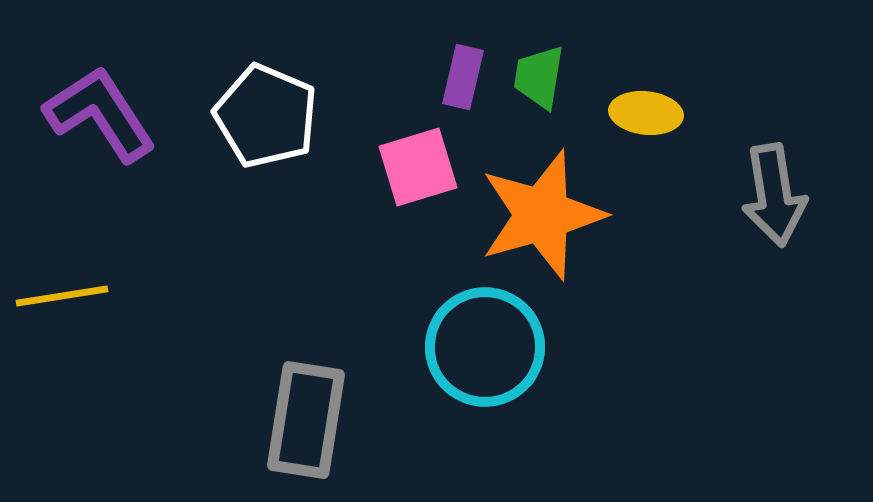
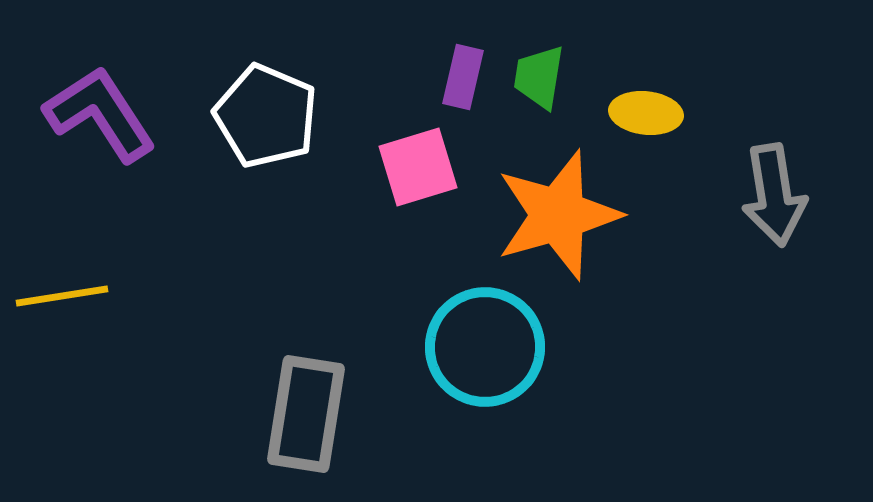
orange star: moved 16 px right
gray rectangle: moved 6 px up
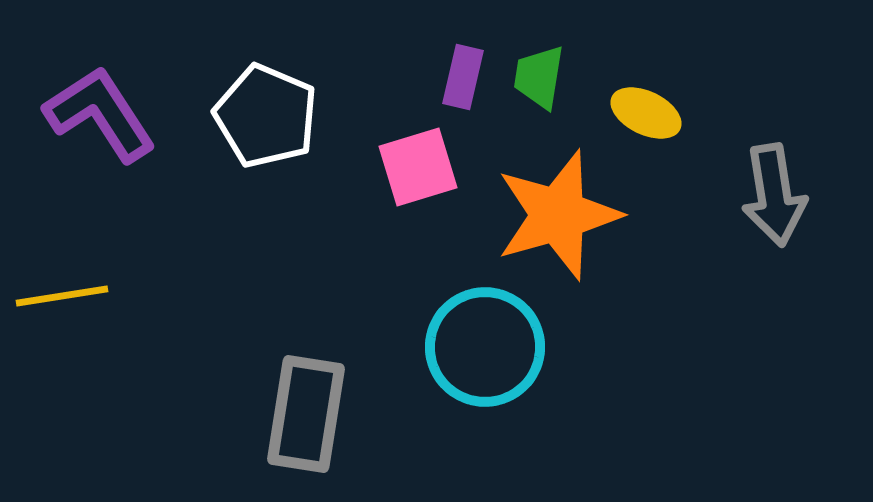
yellow ellipse: rotated 20 degrees clockwise
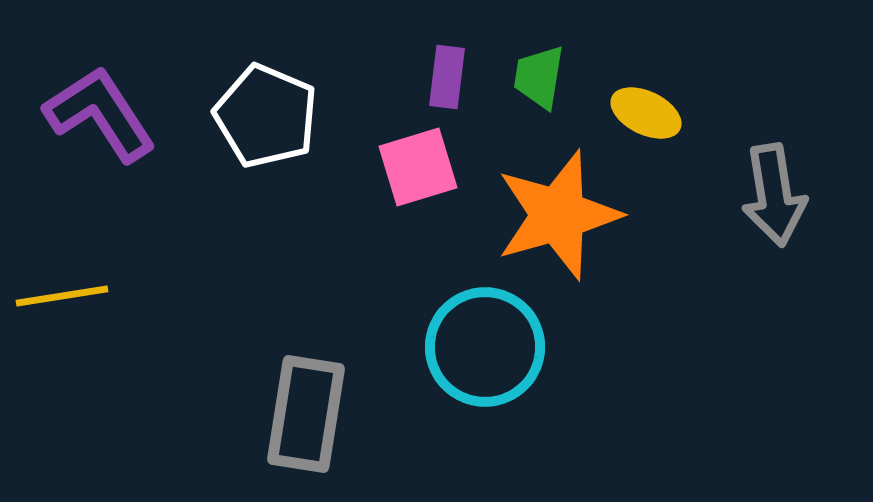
purple rectangle: moved 16 px left; rotated 6 degrees counterclockwise
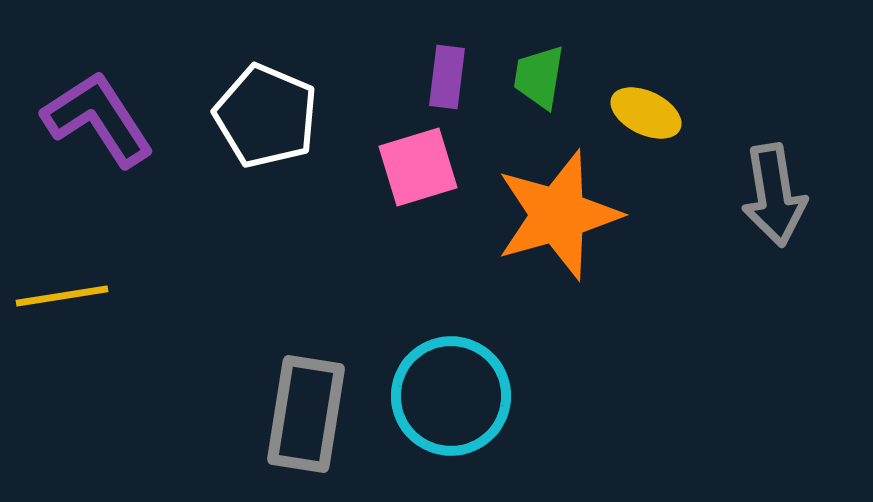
purple L-shape: moved 2 px left, 5 px down
cyan circle: moved 34 px left, 49 px down
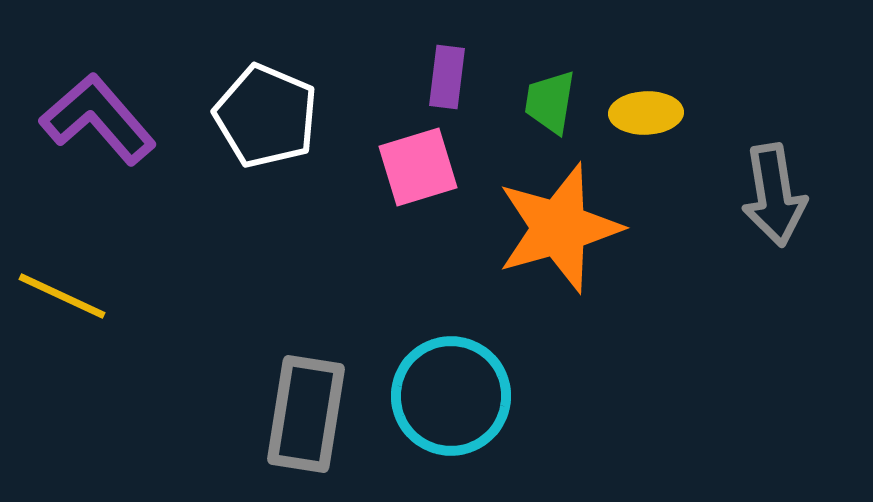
green trapezoid: moved 11 px right, 25 px down
yellow ellipse: rotated 28 degrees counterclockwise
purple L-shape: rotated 8 degrees counterclockwise
orange star: moved 1 px right, 13 px down
yellow line: rotated 34 degrees clockwise
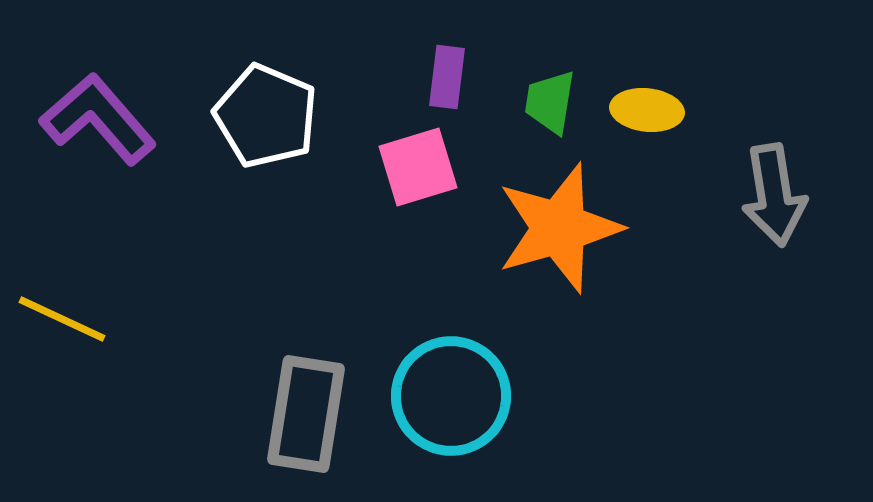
yellow ellipse: moved 1 px right, 3 px up; rotated 8 degrees clockwise
yellow line: moved 23 px down
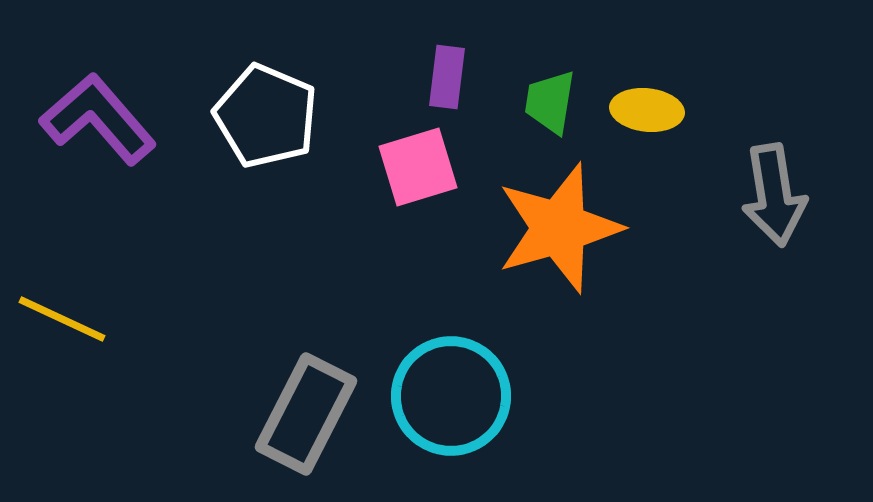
gray rectangle: rotated 18 degrees clockwise
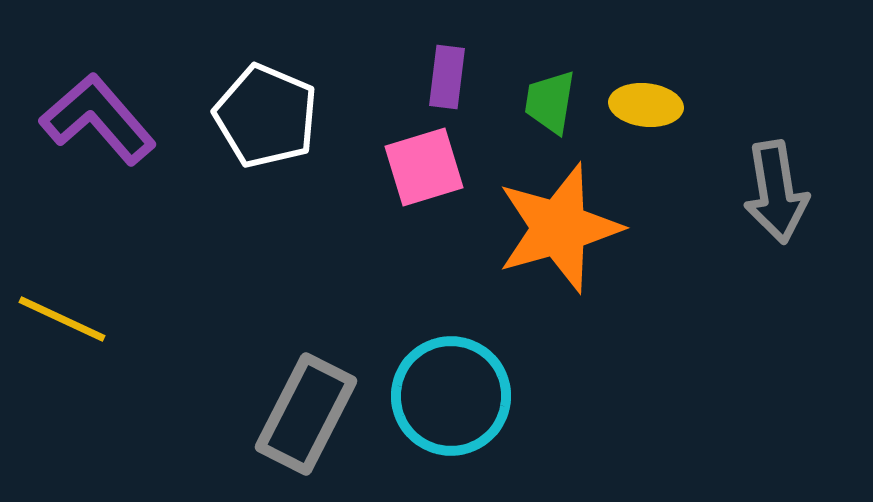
yellow ellipse: moved 1 px left, 5 px up
pink square: moved 6 px right
gray arrow: moved 2 px right, 3 px up
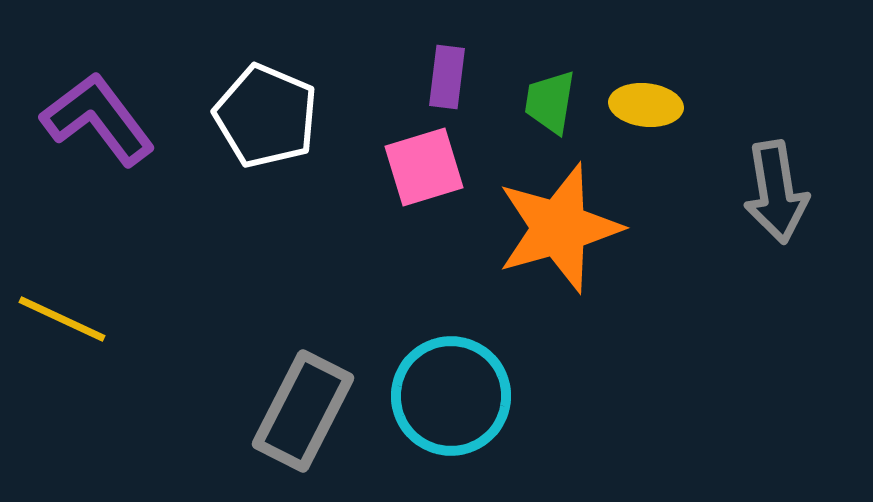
purple L-shape: rotated 4 degrees clockwise
gray rectangle: moved 3 px left, 3 px up
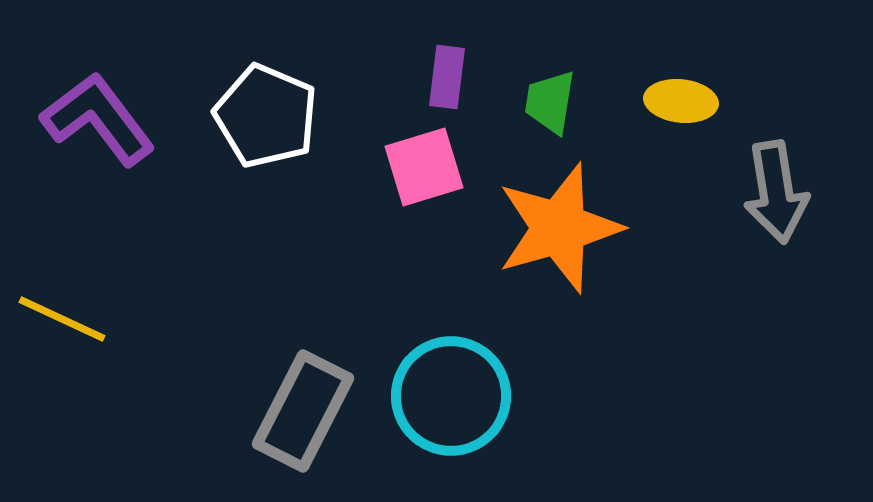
yellow ellipse: moved 35 px right, 4 px up
